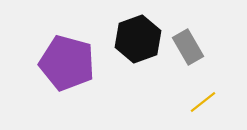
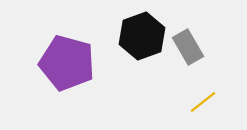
black hexagon: moved 4 px right, 3 px up
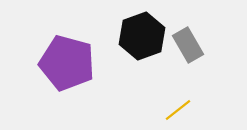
gray rectangle: moved 2 px up
yellow line: moved 25 px left, 8 px down
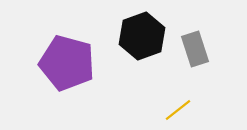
gray rectangle: moved 7 px right, 4 px down; rotated 12 degrees clockwise
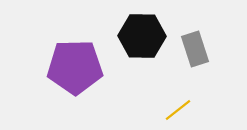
black hexagon: rotated 21 degrees clockwise
purple pentagon: moved 8 px right, 4 px down; rotated 16 degrees counterclockwise
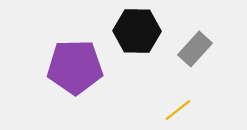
black hexagon: moved 5 px left, 5 px up
gray rectangle: rotated 60 degrees clockwise
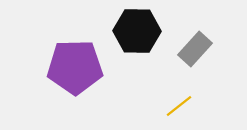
yellow line: moved 1 px right, 4 px up
